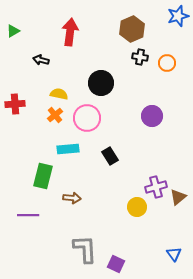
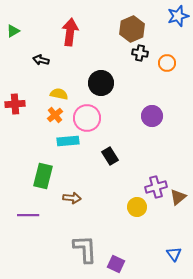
black cross: moved 4 px up
cyan rectangle: moved 8 px up
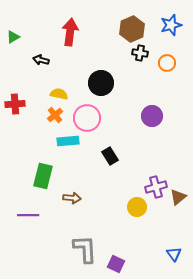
blue star: moved 7 px left, 9 px down
green triangle: moved 6 px down
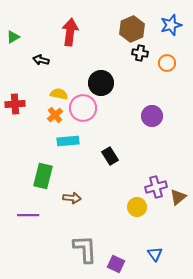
pink circle: moved 4 px left, 10 px up
blue triangle: moved 19 px left
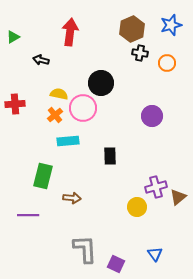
black rectangle: rotated 30 degrees clockwise
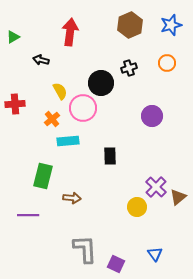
brown hexagon: moved 2 px left, 4 px up
black cross: moved 11 px left, 15 px down; rotated 28 degrees counterclockwise
yellow semicircle: moved 1 px right, 3 px up; rotated 48 degrees clockwise
orange cross: moved 3 px left, 4 px down
purple cross: rotated 30 degrees counterclockwise
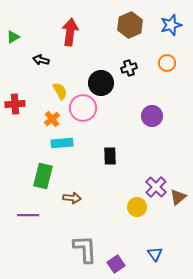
cyan rectangle: moved 6 px left, 2 px down
purple square: rotated 30 degrees clockwise
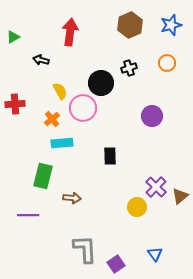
brown triangle: moved 2 px right, 1 px up
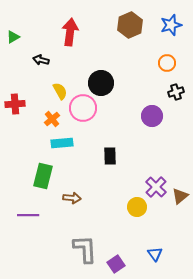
black cross: moved 47 px right, 24 px down
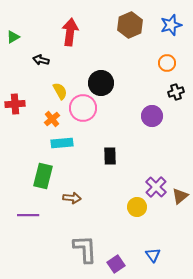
blue triangle: moved 2 px left, 1 px down
